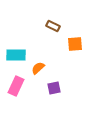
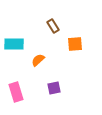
brown rectangle: rotated 32 degrees clockwise
cyan rectangle: moved 2 px left, 11 px up
orange semicircle: moved 8 px up
pink rectangle: moved 6 px down; rotated 42 degrees counterclockwise
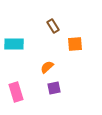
orange semicircle: moved 9 px right, 7 px down
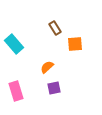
brown rectangle: moved 2 px right, 2 px down
cyan rectangle: rotated 48 degrees clockwise
pink rectangle: moved 1 px up
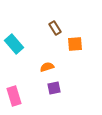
orange semicircle: rotated 24 degrees clockwise
pink rectangle: moved 2 px left, 5 px down
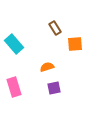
pink rectangle: moved 9 px up
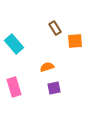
orange square: moved 3 px up
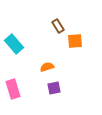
brown rectangle: moved 3 px right, 2 px up
pink rectangle: moved 1 px left, 2 px down
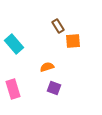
orange square: moved 2 px left
purple square: rotated 32 degrees clockwise
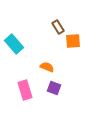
brown rectangle: moved 1 px down
orange semicircle: rotated 40 degrees clockwise
pink rectangle: moved 12 px right, 1 px down
